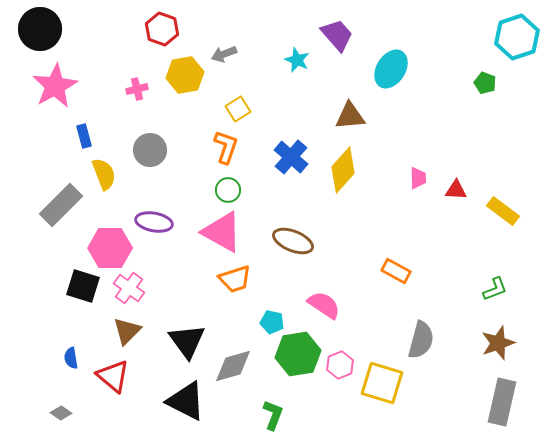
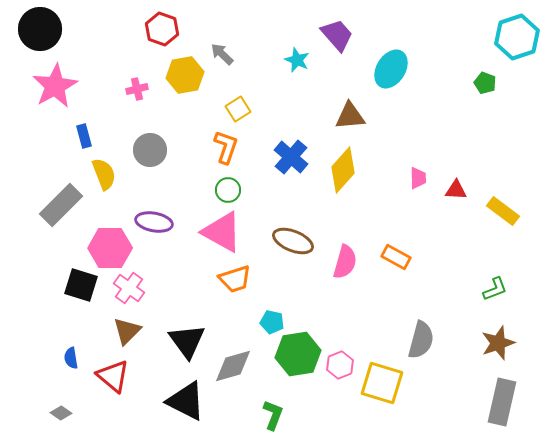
gray arrow at (224, 54): moved 2 px left; rotated 65 degrees clockwise
orange rectangle at (396, 271): moved 14 px up
black square at (83, 286): moved 2 px left, 1 px up
pink semicircle at (324, 305): moved 21 px right, 43 px up; rotated 72 degrees clockwise
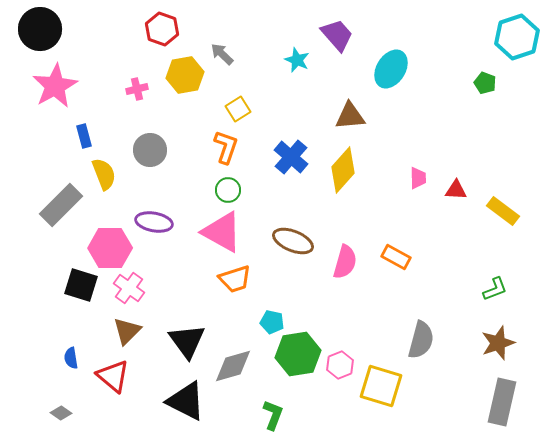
yellow square at (382, 383): moved 1 px left, 3 px down
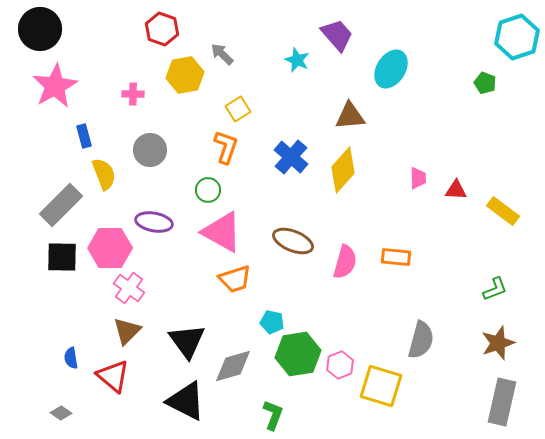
pink cross at (137, 89): moved 4 px left, 5 px down; rotated 15 degrees clockwise
green circle at (228, 190): moved 20 px left
orange rectangle at (396, 257): rotated 24 degrees counterclockwise
black square at (81, 285): moved 19 px left, 28 px up; rotated 16 degrees counterclockwise
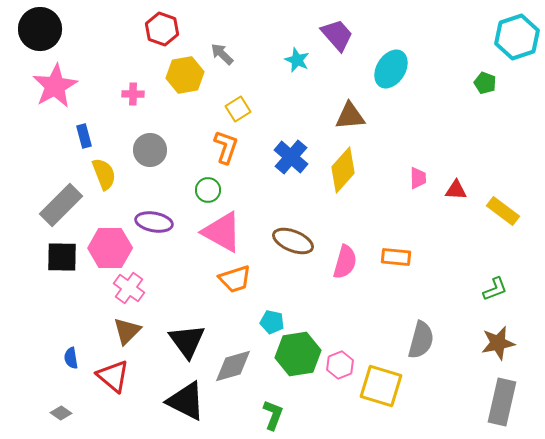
brown star at (498, 343): rotated 8 degrees clockwise
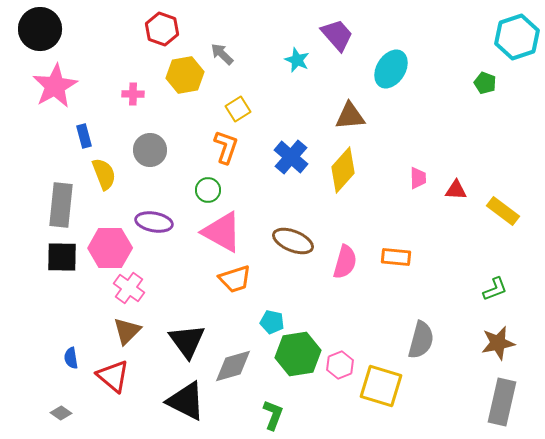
gray rectangle at (61, 205): rotated 39 degrees counterclockwise
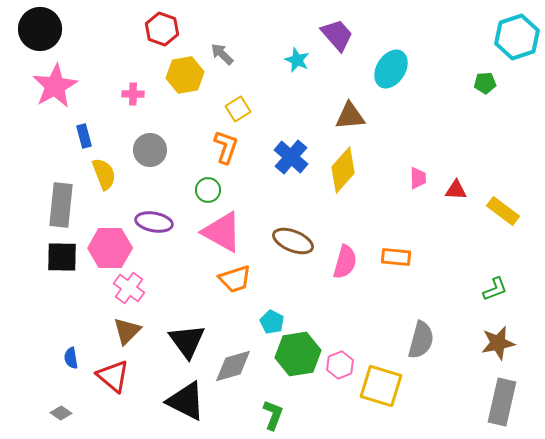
green pentagon at (485, 83): rotated 25 degrees counterclockwise
cyan pentagon at (272, 322): rotated 15 degrees clockwise
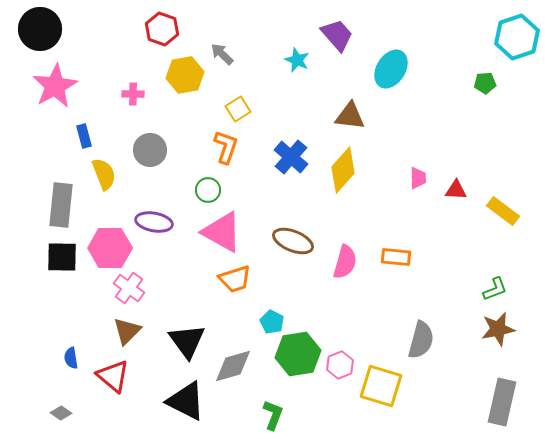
brown triangle at (350, 116): rotated 12 degrees clockwise
brown star at (498, 343): moved 14 px up
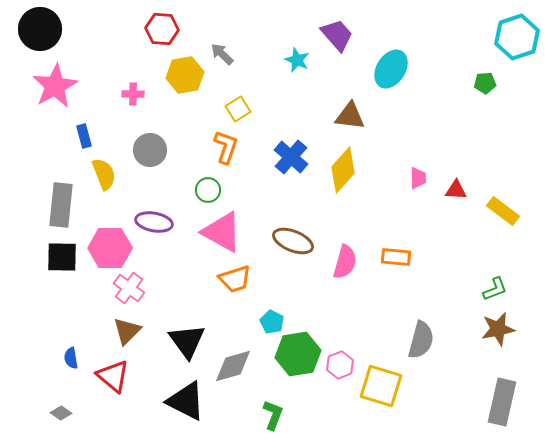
red hexagon at (162, 29): rotated 16 degrees counterclockwise
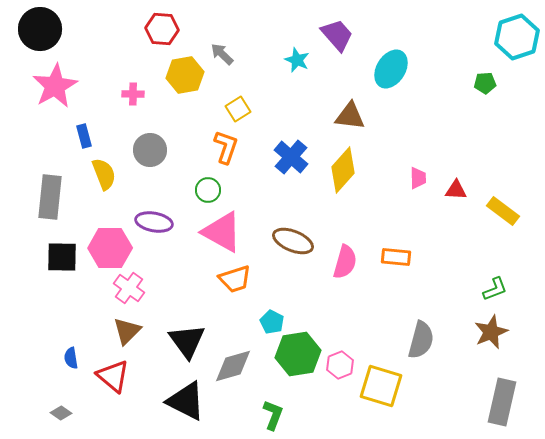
gray rectangle at (61, 205): moved 11 px left, 8 px up
brown star at (498, 329): moved 7 px left, 3 px down; rotated 12 degrees counterclockwise
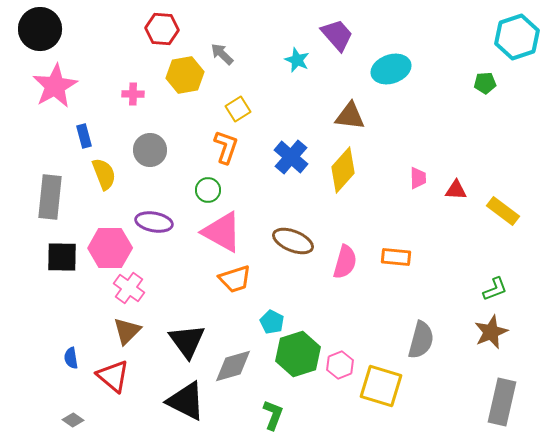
cyan ellipse at (391, 69): rotated 39 degrees clockwise
green hexagon at (298, 354): rotated 9 degrees counterclockwise
gray diamond at (61, 413): moved 12 px right, 7 px down
